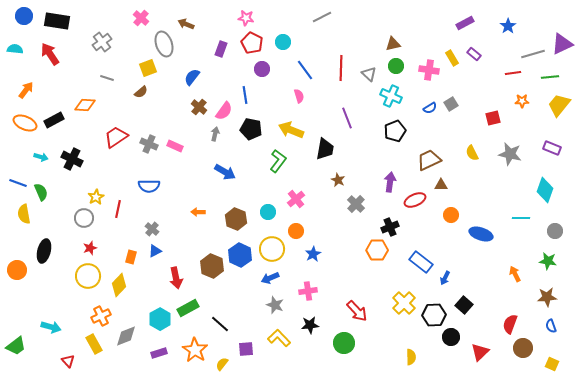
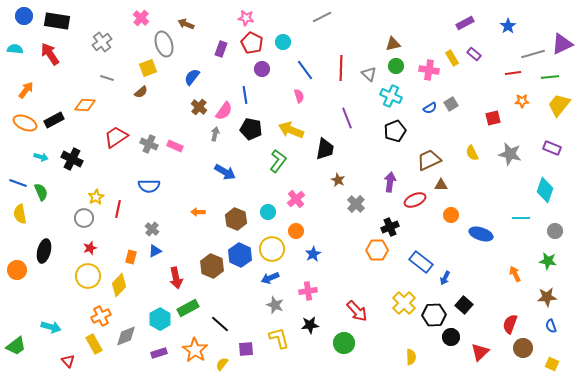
yellow semicircle at (24, 214): moved 4 px left
yellow L-shape at (279, 338): rotated 30 degrees clockwise
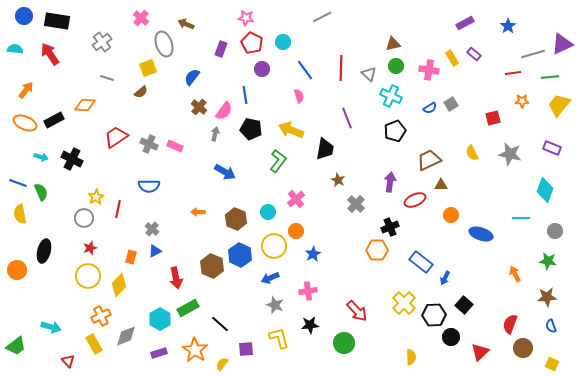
yellow circle at (272, 249): moved 2 px right, 3 px up
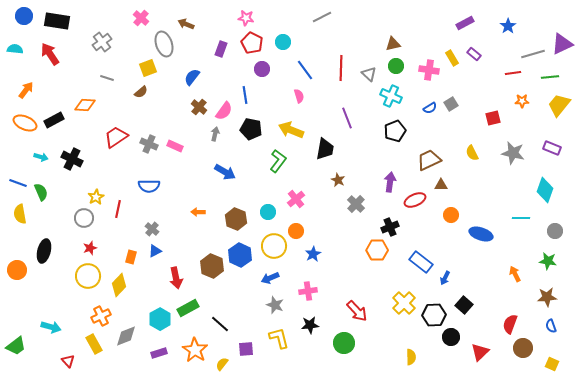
gray star at (510, 154): moved 3 px right, 1 px up
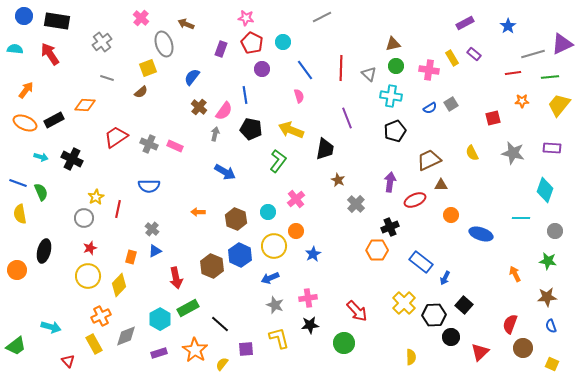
cyan cross at (391, 96): rotated 15 degrees counterclockwise
purple rectangle at (552, 148): rotated 18 degrees counterclockwise
pink cross at (308, 291): moved 7 px down
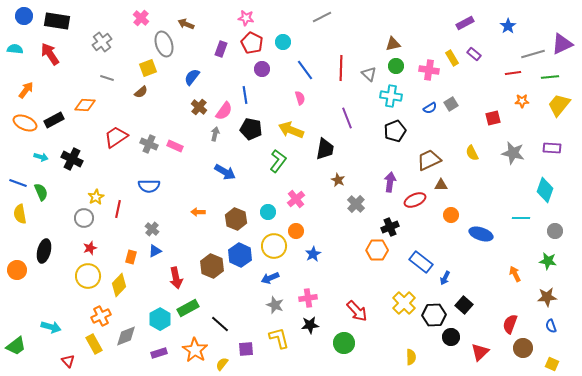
pink semicircle at (299, 96): moved 1 px right, 2 px down
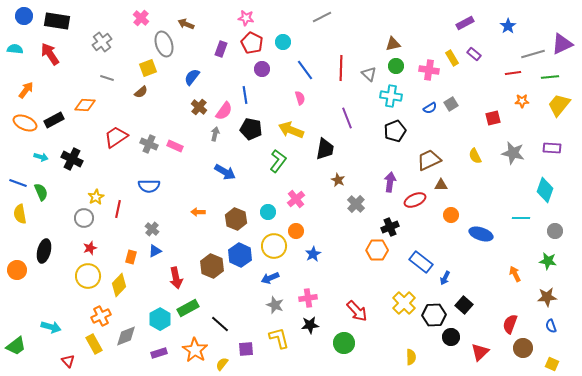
yellow semicircle at (472, 153): moved 3 px right, 3 px down
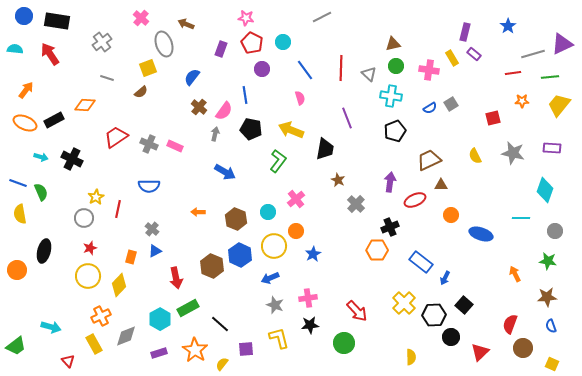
purple rectangle at (465, 23): moved 9 px down; rotated 48 degrees counterclockwise
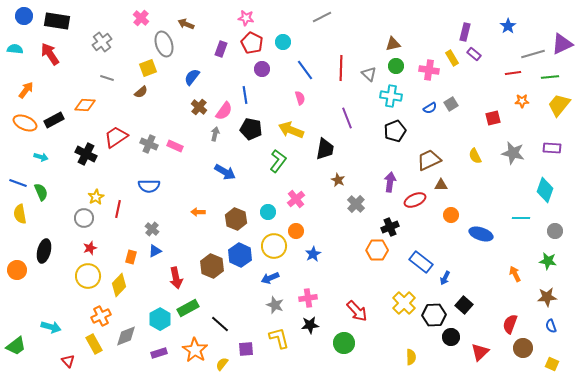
black cross at (72, 159): moved 14 px right, 5 px up
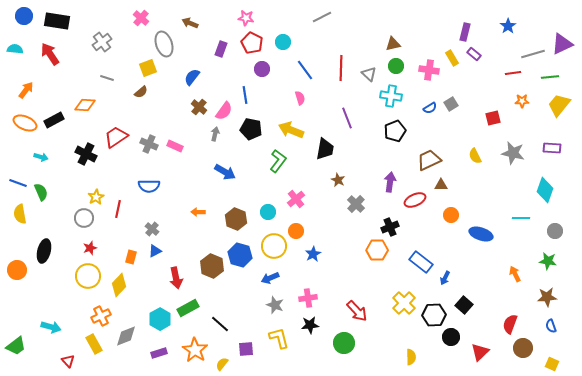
brown arrow at (186, 24): moved 4 px right, 1 px up
blue hexagon at (240, 255): rotated 10 degrees counterclockwise
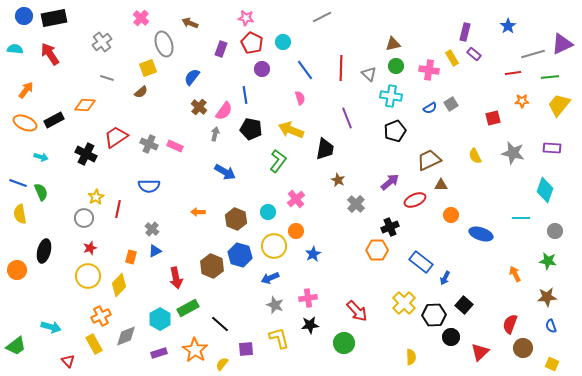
black rectangle at (57, 21): moved 3 px left, 3 px up; rotated 20 degrees counterclockwise
purple arrow at (390, 182): rotated 42 degrees clockwise
